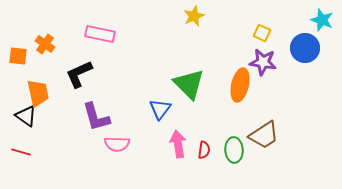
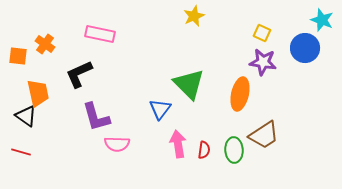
orange ellipse: moved 9 px down
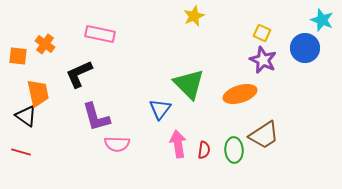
purple star: moved 2 px up; rotated 16 degrees clockwise
orange ellipse: rotated 60 degrees clockwise
